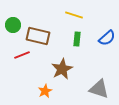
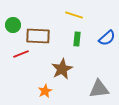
brown rectangle: rotated 10 degrees counterclockwise
red line: moved 1 px left, 1 px up
gray triangle: rotated 25 degrees counterclockwise
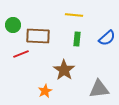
yellow line: rotated 12 degrees counterclockwise
brown star: moved 2 px right, 1 px down; rotated 10 degrees counterclockwise
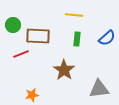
orange star: moved 13 px left, 4 px down; rotated 16 degrees clockwise
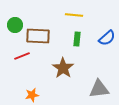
green circle: moved 2 px right
red line: moved 1 px right, 2 px down
brown star: moved 1 px left, 2 px up
